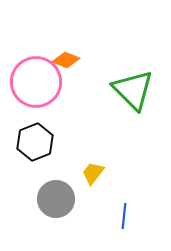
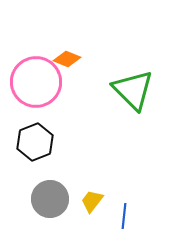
orange diamond: moved 1 px right, 1 px up
yellow trapezoid: moved 1 px left, 28 px down
gray circle: moved 6 px left
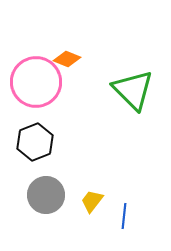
gray circle: moved 4 px left, 4 px up
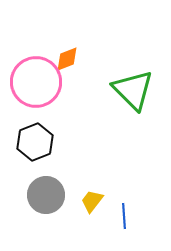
orange diamond: rotated 44 degrees counterclockwise
blue line: rotated 10 degrees counterclockwise
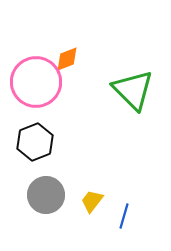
blue line: rotated 20 degrees clockwise
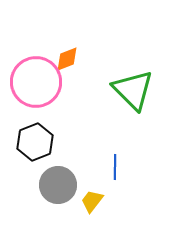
gray circle: moved 12 px right, 10 px up
blue line: moved 9 px left, 49 px up; rotated 15 degrees counterclockwise
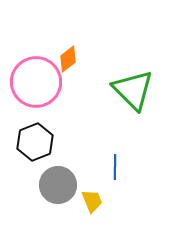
orange diamond: moved 1 px right; rotated 16 degrees counterclockwise
yellow trapezoid: rotated 120 degrees clockwise
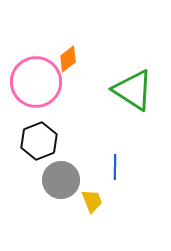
green triangle: rotated 12 degrees counterclockwise
black hexagon: moved 4 px right, 1 px up
gray circle: moved 3 px right, 5 px up
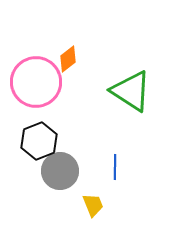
green triangle: moved 2 px left, 1 px down
gray circle: moved 1 px left, 9 px up
yellow trapezoid: moved 1 px right, 4 px down
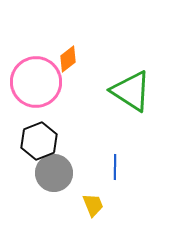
gray circle: moved 6 px left, 2 px down
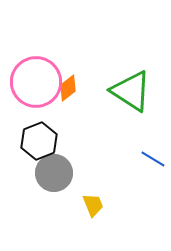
orange diamond: moved 29 px down
blue line: moved 38 px right, 8 px up; rotated 60 degrees counterclockwise
